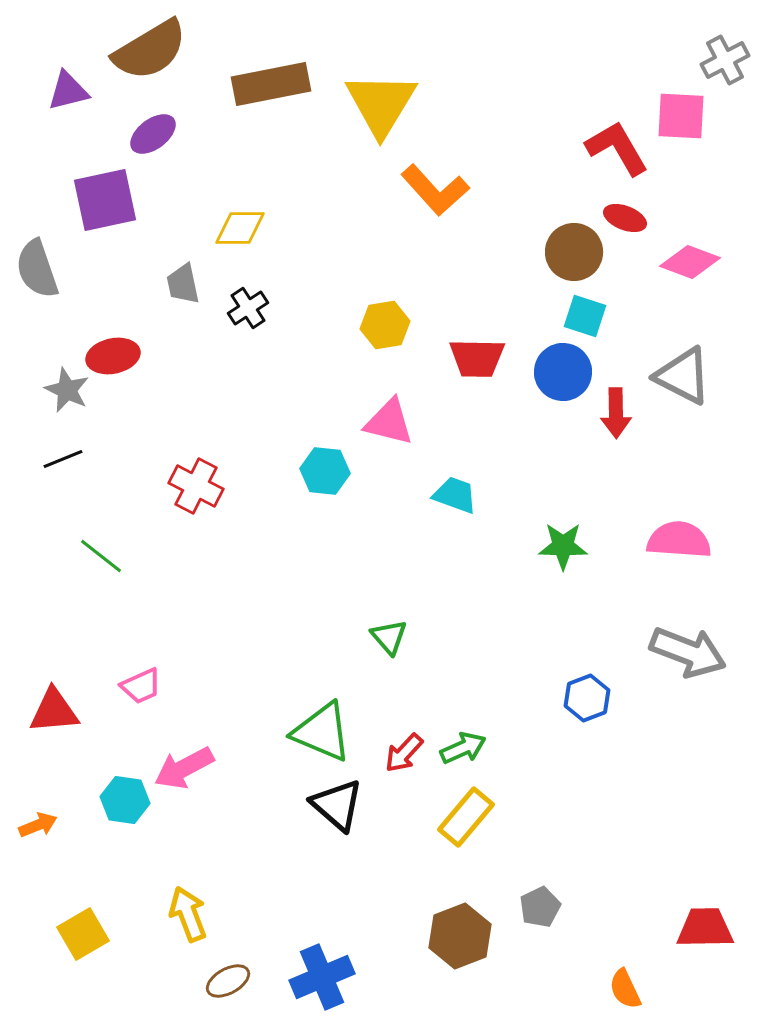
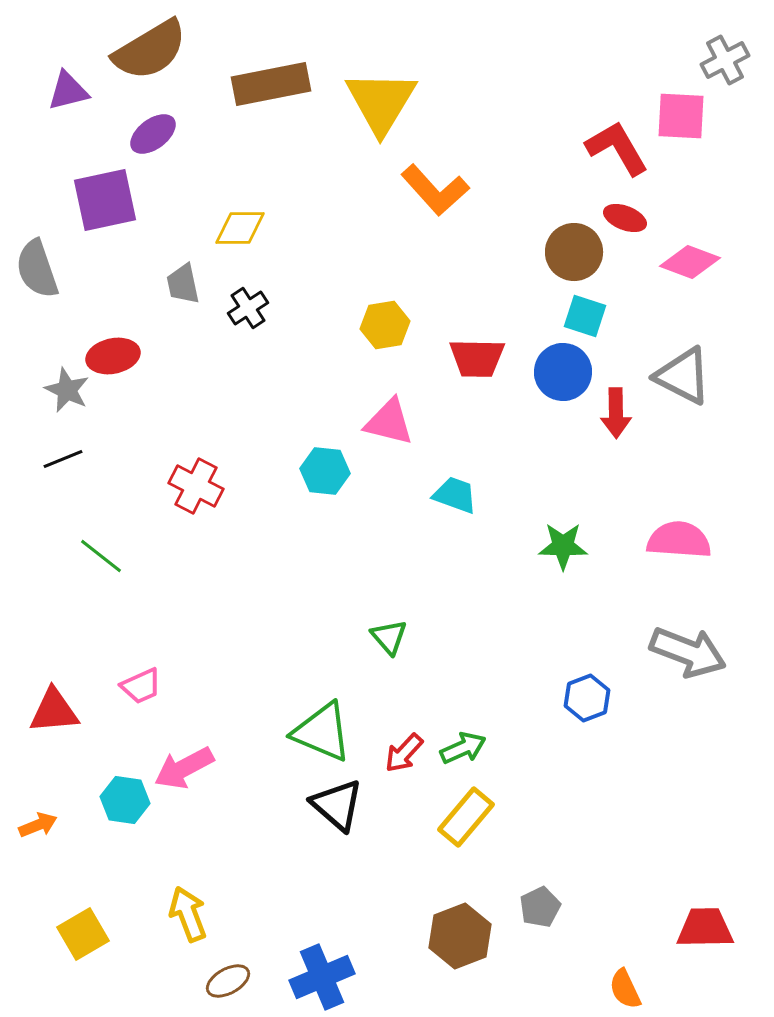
yellow triangle at (381, 104): moved 2 px up
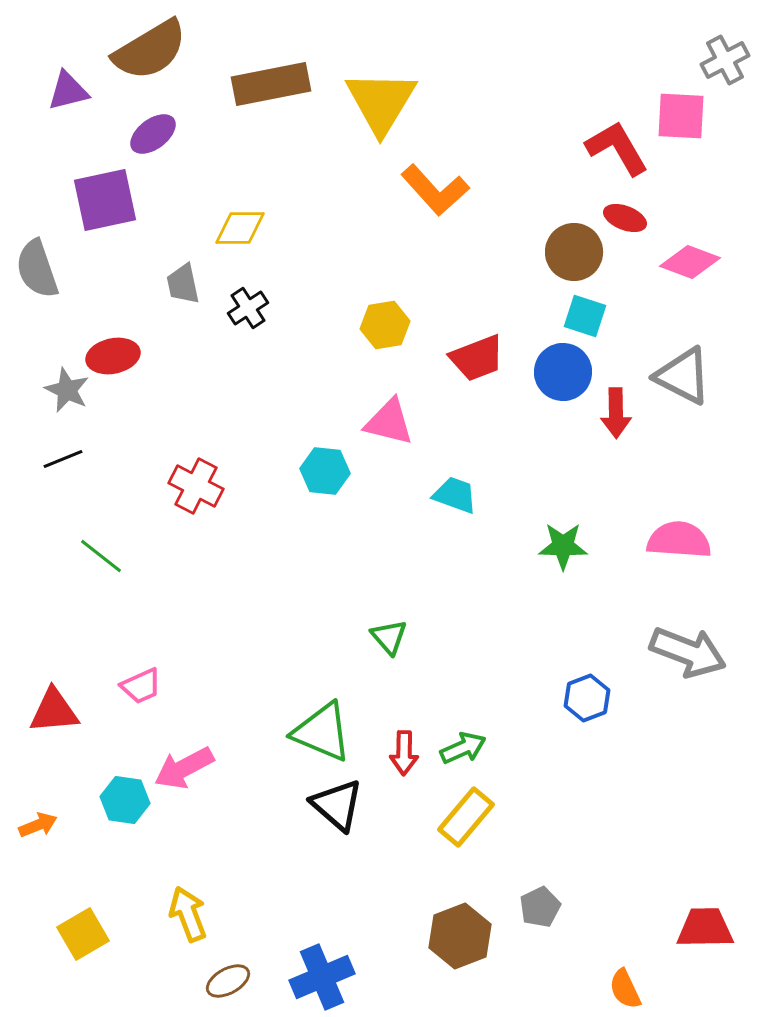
red trapezoid at (477, 358): rotated 22 degrees counterclockwise
red arrow at (404, 753): rotated 42 degrees counterclockwise
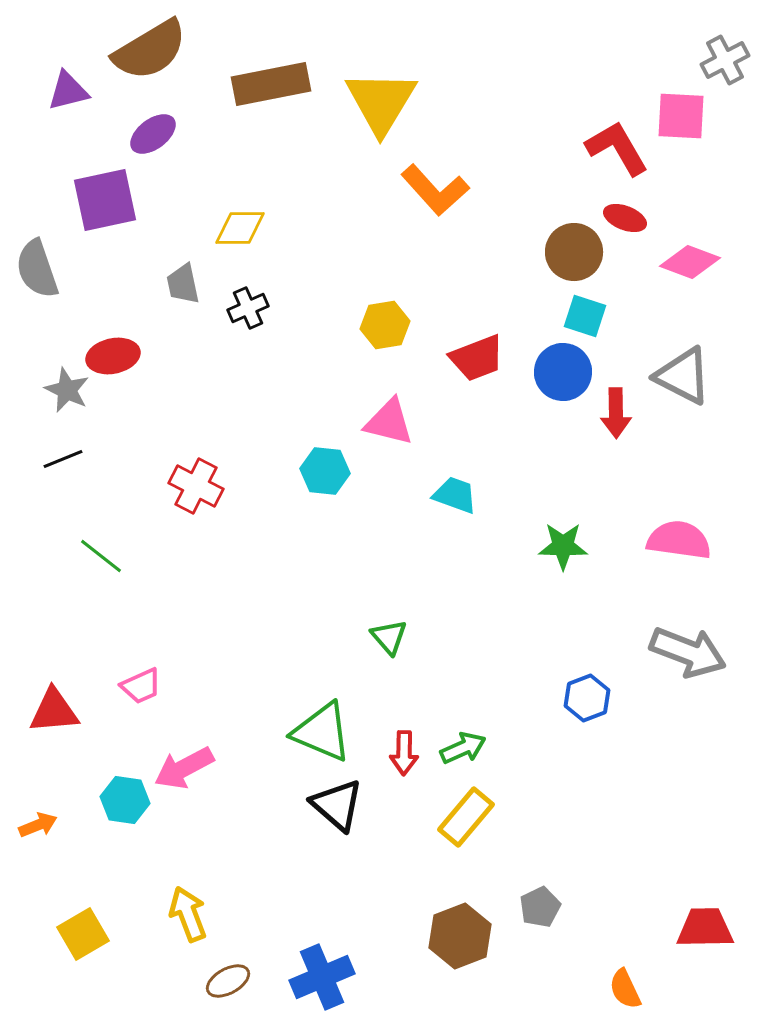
black cross at (248, 308): rotated 9 degrees clockwise
pink semicircle at (679, 540): rotated 4 degrees clockwise
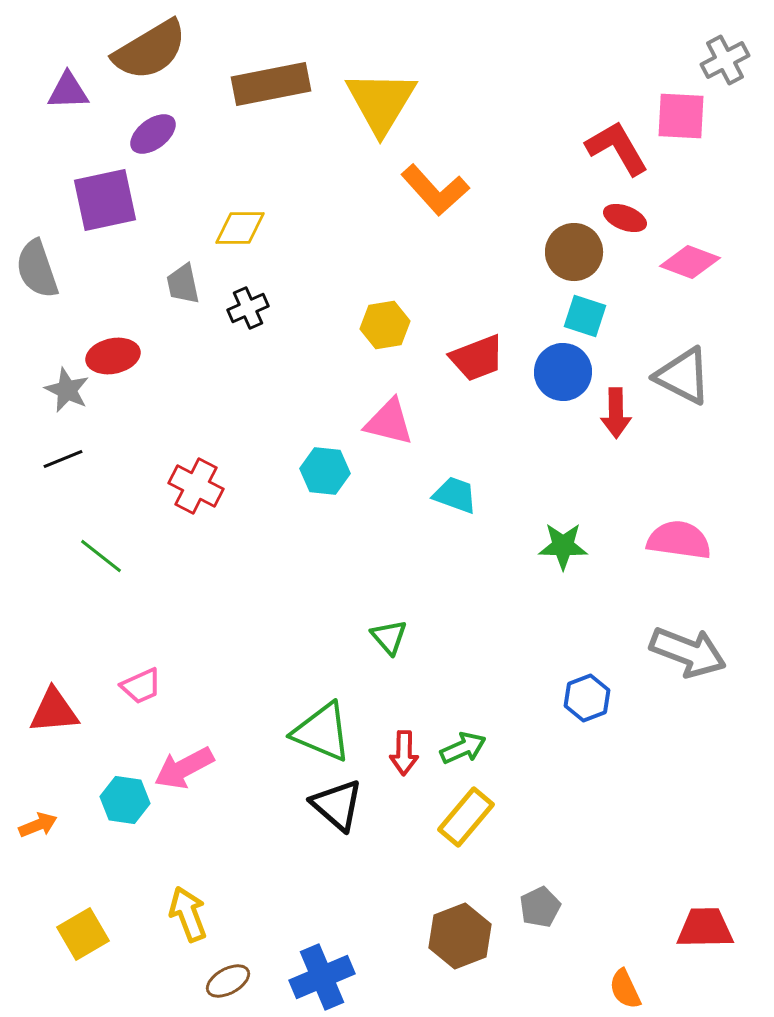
purple triangle at (68, 91): rotated 12 degrees clockwise
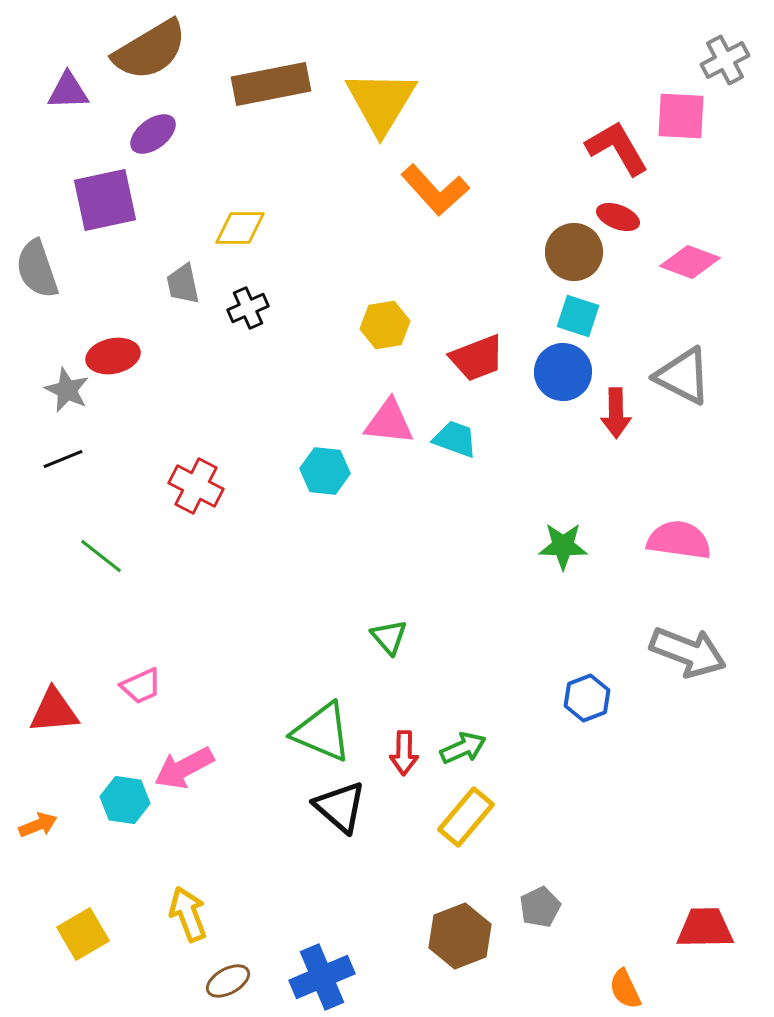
red ellipse at (625, 218): moved 7 px left, 1 px up
cyan square at (585, 316): moved 7 px left
pink triangle at (389, 422): rotated 8 degrees counterclockwise
cyan trapezoid at (455, 495): moved 56 px up
black triangle at (337, 805): moved 3 px right, 2 px down
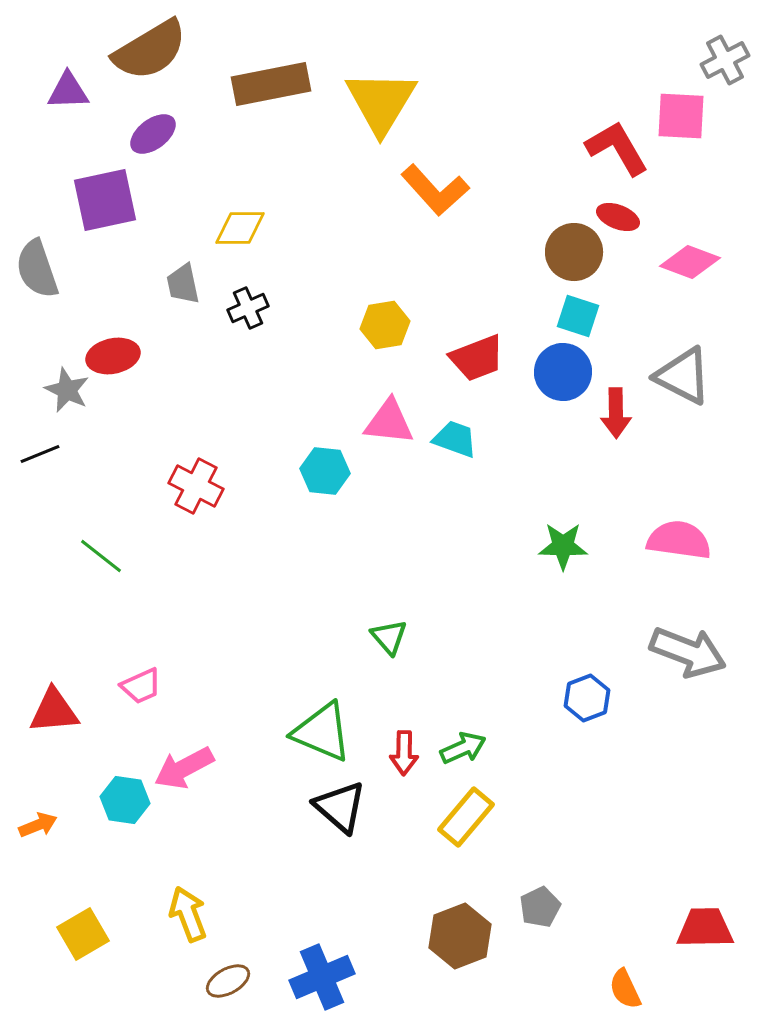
black line at (63, 459): moved 23 px left, 5 px up
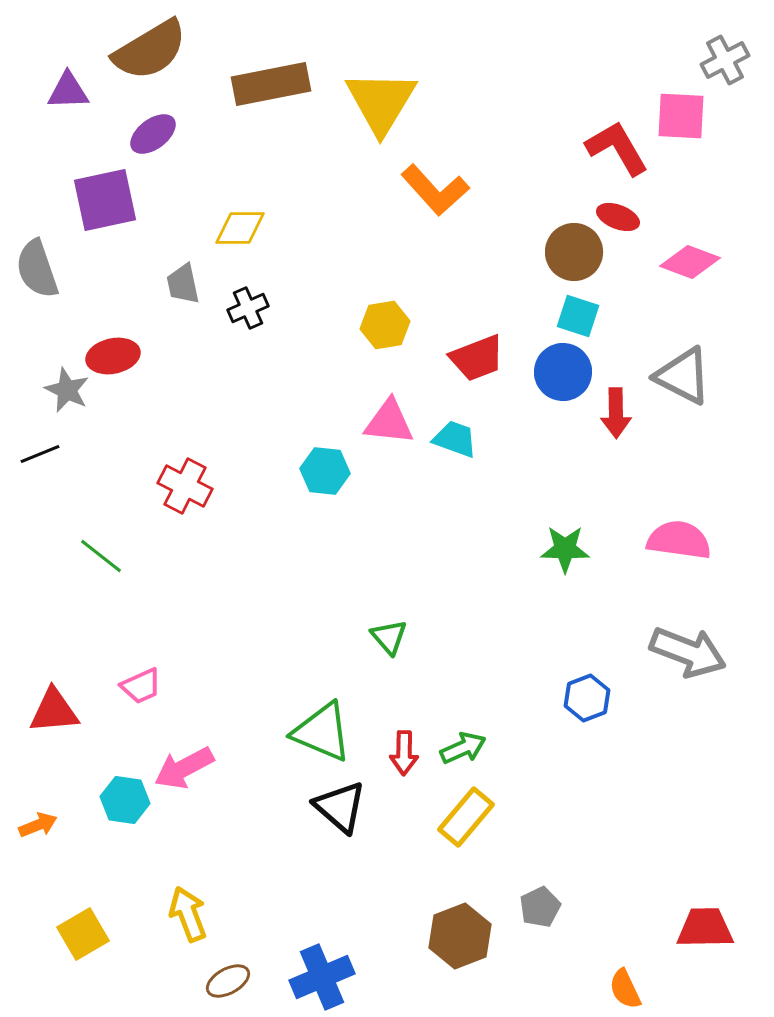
red cross at (196, 486): moved 11 px left
green star at (563, 546): moved 2 px right, 3 px down
